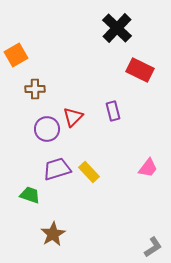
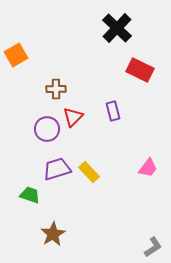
brown cross: moved 21 px right
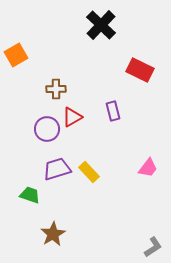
black cross: moved 16 px left, 3 px up
red triangle: moved 1 px left; rotated 15 degrees clockwise
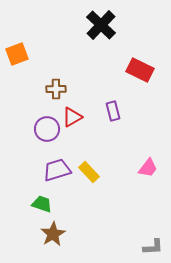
orange square: moved 1 px right, 1 px up; rotated 10 degrees clockwise
purple trapezoid: moved 1 px down
green trapezoid: moved 12 px right, 9 px down
gray L-shape: rotated 30 degrees clockwise
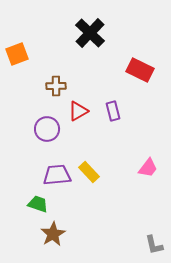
black cross: moved 11 px left, 8 px down
brown cross: moved 3 px up
red triangle: moved 6 px right, 6 px up
purple trapezoid: moved 5 px down; rotated 12 degrees clockwise
green trapezoid: moved 4 px left
gray L-shape: moved 1 px right, 2 px up; rotated 80 degrees clockwise
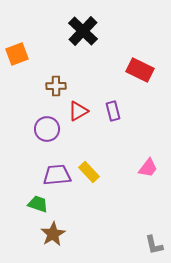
black cross: moved 7 px left, 2 px up
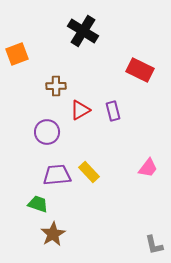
black cross: rotated 12 degrees counterclockwise
red triangle: moved 2 px right, 1 px up
purple circle: moved 3 px down
